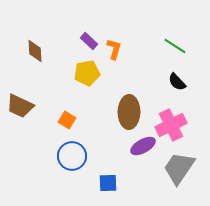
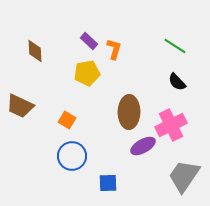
gray trapezoid: moved 5 px right, 8 px down
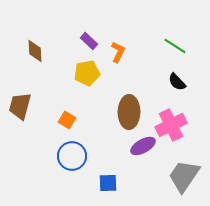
orange L-shape: moved 4 px right, 3 px down; rotated 10 degrees clockwise
brown trapezoid: rotated 80 degrees clockwise
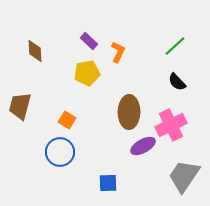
green line: rotated 75 degrees counterclockwise
blue circle: moved 12 px left, 4 px up
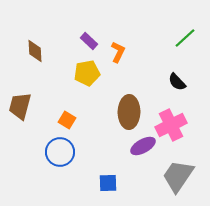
green line: moved 10 px right, 8 px up
gray trapezoid: moved 6 px left
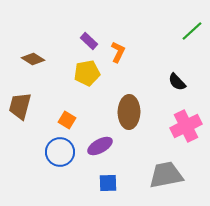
green line: moved 7 px right, 7 px up
brown diamond: moved 2 px left, 8 px down; rotated 55 degrees counterclockwise
pink cross: moved 15 px right, 1 px down
purple ellipse: moved 43 px left
gray trapezoid: moved 12 px left, 1 px up; rotated 45 degrees clockwise
